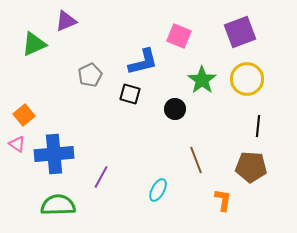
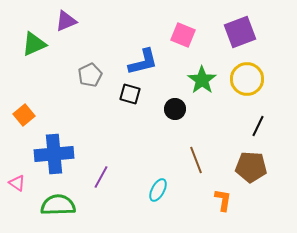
pink square: moved 4 px right, 1 px up
black line: rotated 20 degrees clockwise
pink triangle: moved 39 px down
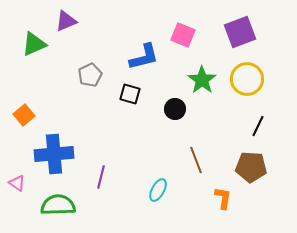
blue L-shape: moved 1 px right, 5 px up
purple line: rotated 15 degrees counterclockwise
orange L-shape: moved 2 px up
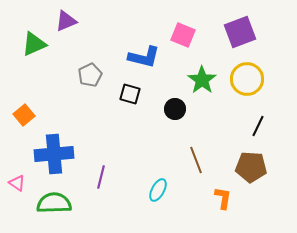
blue L-shape: rotated 28 degrees clockwise
green semicircle: moved 4 px left, 2 px up
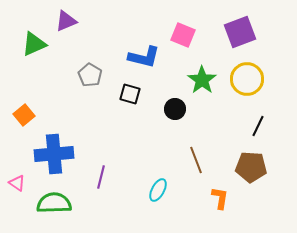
gray pentagon: rotated 15 degrees counterclockwise
orange L-shape: moved 3 px left
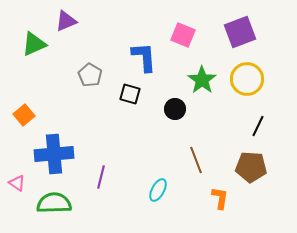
blue L-shape: rotated 108 degrees counterclockwise
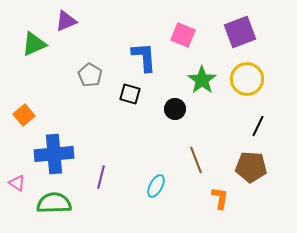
cyan ellipse: moved 2 px left, 4 px up
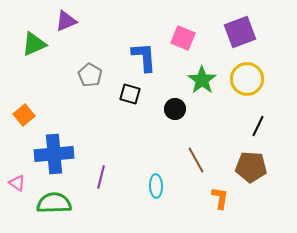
pink square: moved 3 px down
brown line: rotated 8 degrees counterclockwise
cyan ellipse: rotated 30 degrees counterclockwise
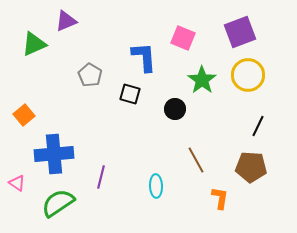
yellow circle: moved 1 px right, 4 px up
green semicircle: moved 4 px right; rotated 32 degrees counterclockwise
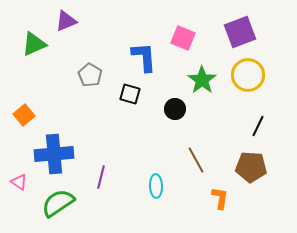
pink triangle: moved 2 px right, 1 px up
